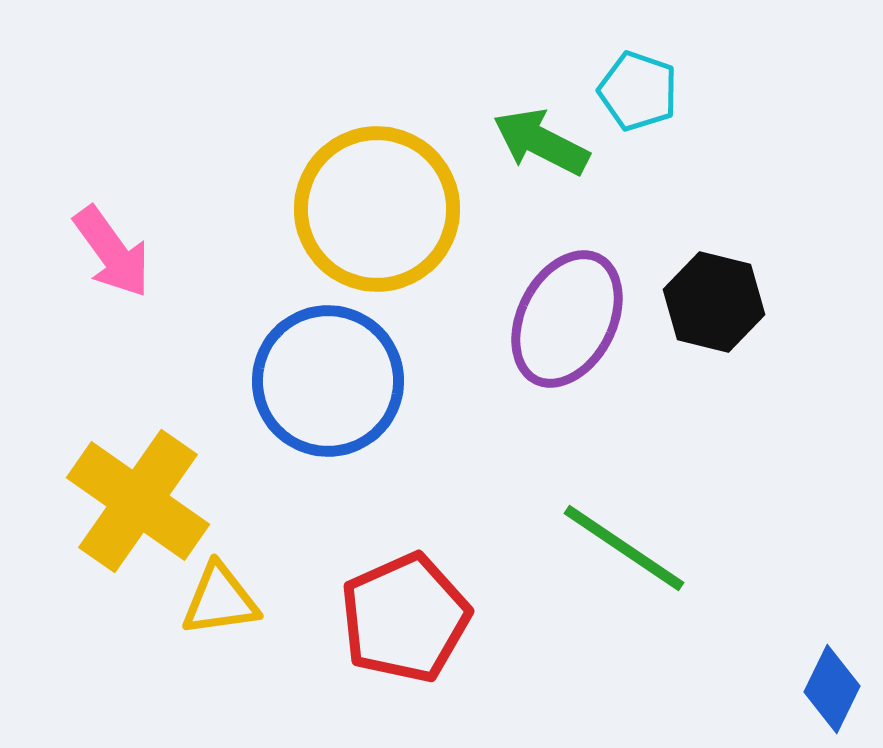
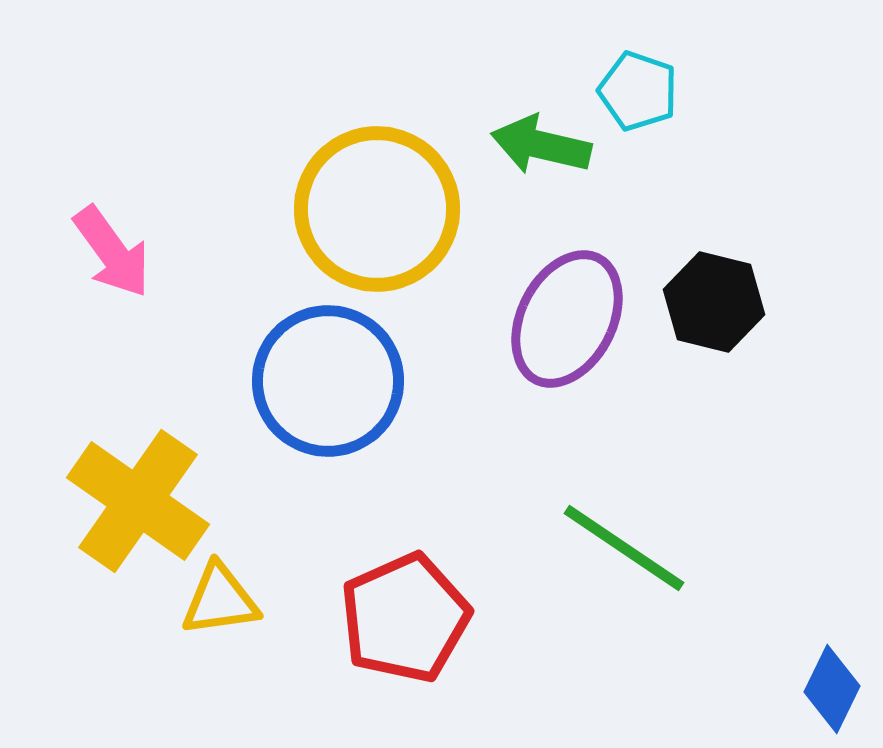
green arrow: moved 3 px down; rotated 14 degrees counterclockwise
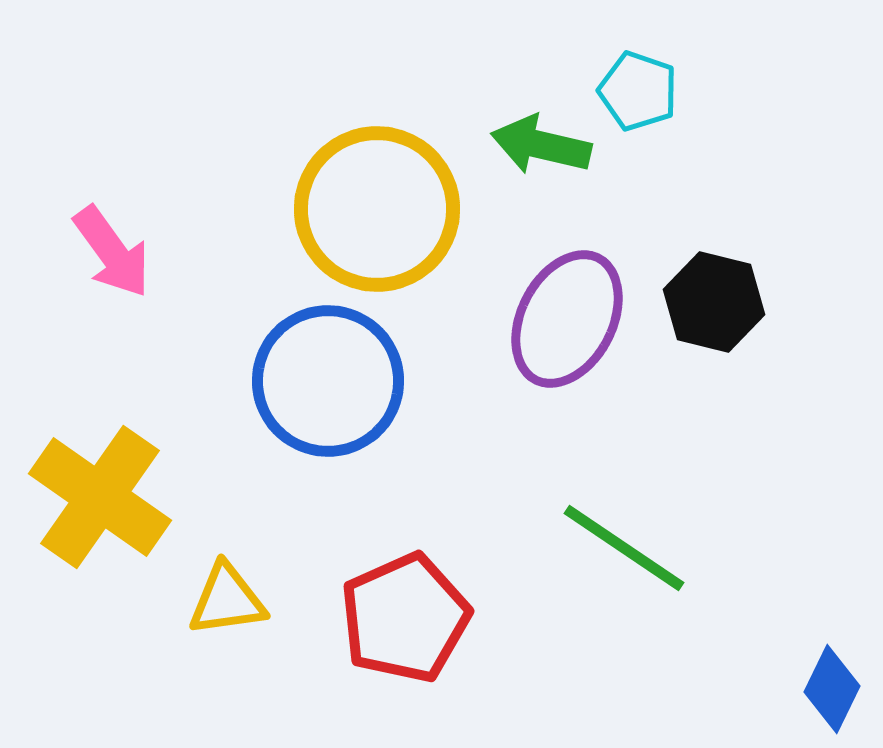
yellow cross: moved 38 px left, 4 px up
yellow triangle: moved 7 px right
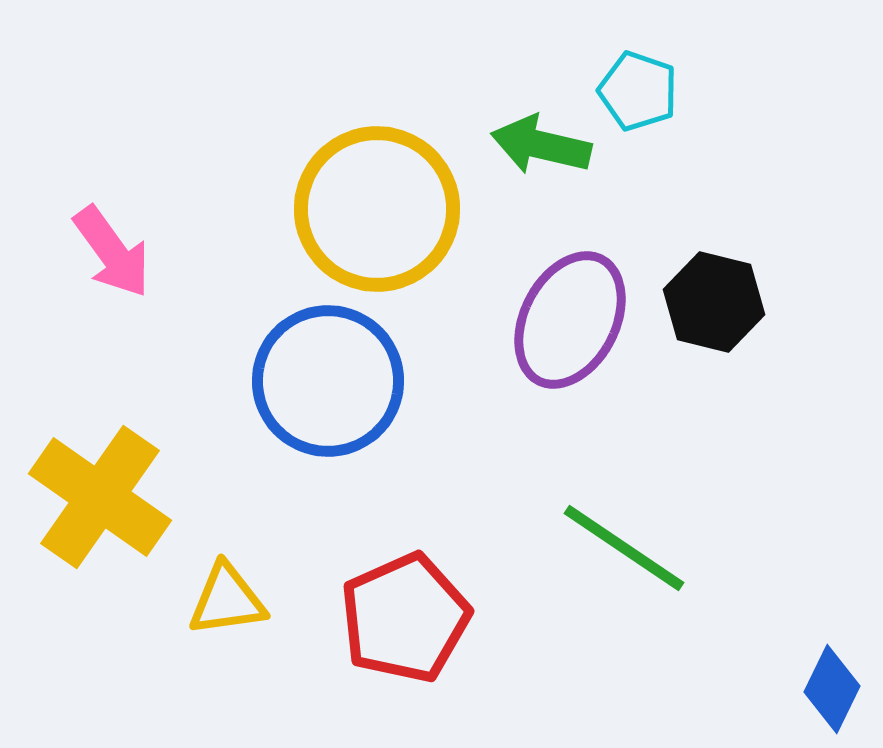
purple ellipse: moved 3 px right, 1 px down
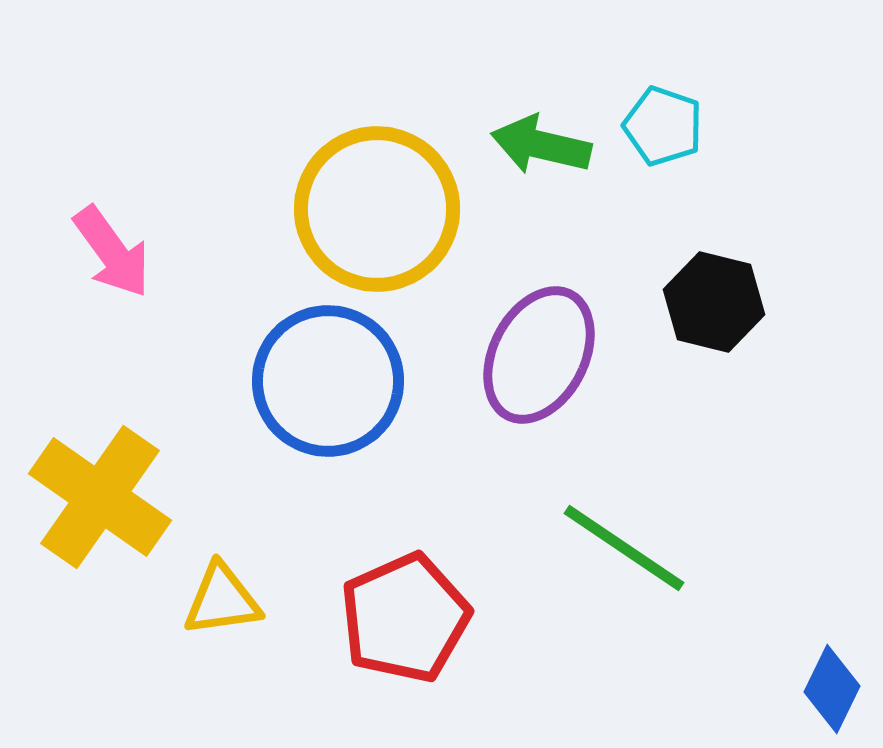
cyan pentagon: moved 25 px right, 35 px down
purple ellipse: moved 31 px left, 35 px down
yellow triangle: moved 5 px left
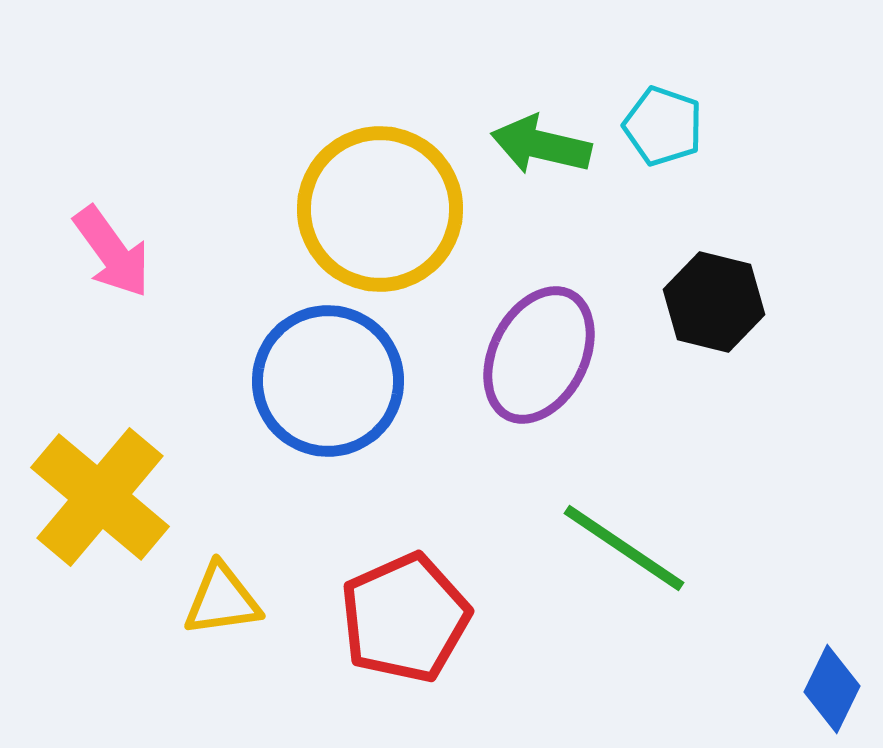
yellow circle: moved 3 px right
yellow cross: rotated 5 degrees clockwise
